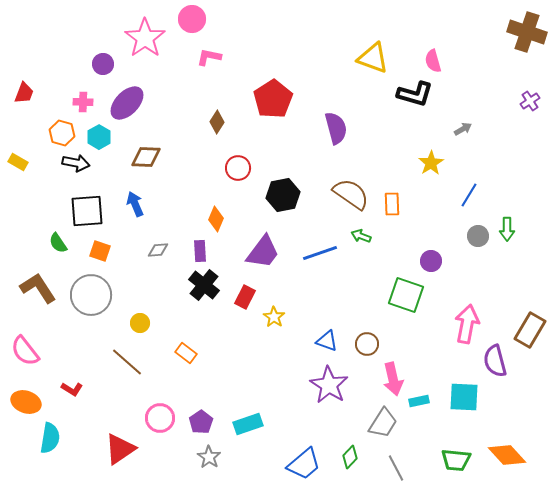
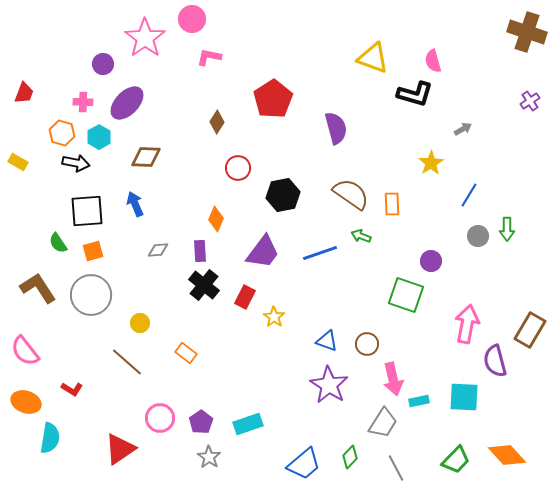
orange square at (100, 251): moved 7 px left; rotated 35 degrees counterclockwise
green trapezoid at (456, 460): rotated 52 degrees counterclockwise
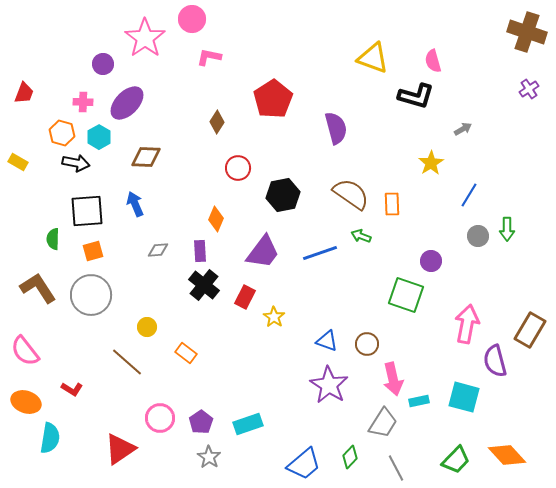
black L-shape at (415, 94): moved 1 px right, 2 px down
purple cross at (530, 101): moved 1 px left, 12 px up
green semicircle at (58, 243): moved 5 px left, 4 px up; rotated 35 degrees clockwise
yellow circle at (140, 323): moved 7 px right, 4 px down
cyan square at (464, 397): rotated 12 degrees clockwise
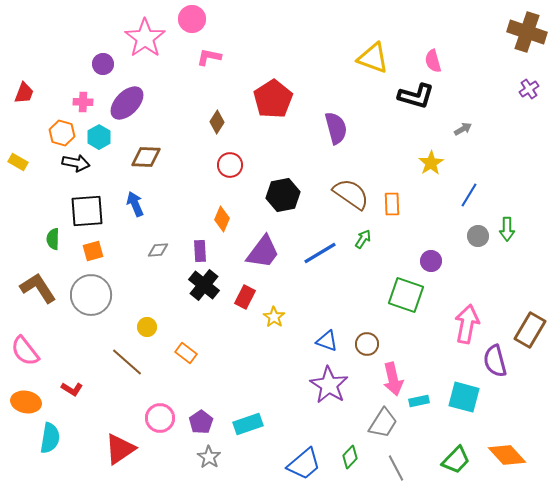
red circle at (238, 168): moved 8 px left, 3 px up
orange diamond at (216, 219): moved 6 px right
green arrow at (361, 236): moved 2 px right, 3 px down; rotated 102 degrees clockwise
blue line at (320, 253): rotated 12 degrees counterclockwise
orange ellipse at (26, 402): rotated 8 degrees counterclockwise
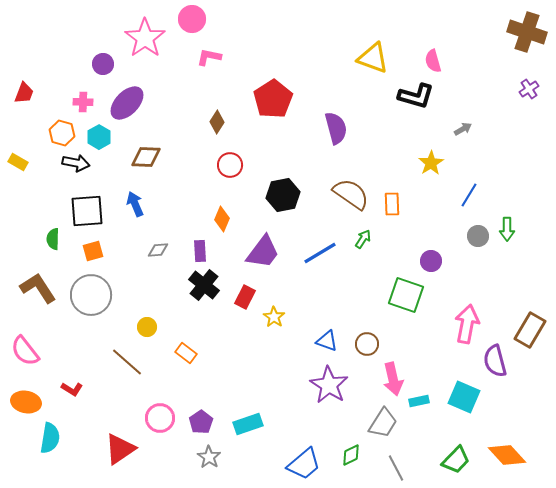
cyan square at (464, 397): rotated 8 degrees clockwise
green diamond at (350, 457): moved 1 px right, 2 px up; rotated 20 degrees clockwise
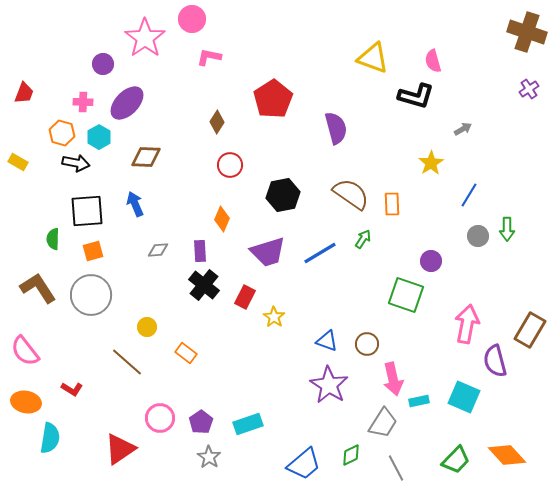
purple trapezoid at (263, 252): moved 5 px right; rotated 36 degrees clockwise
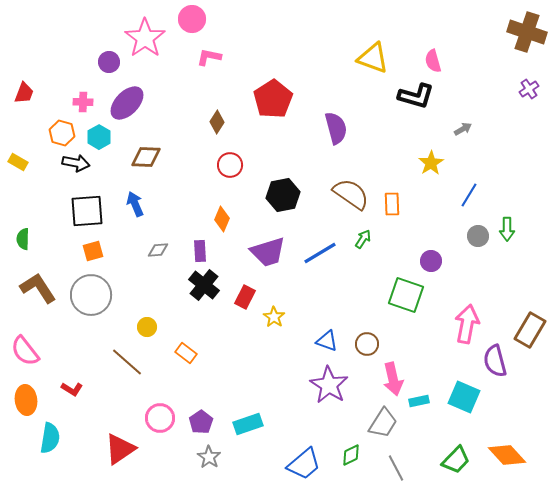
purple circle at (103, 64): moved 6 px right, 2 px up
green semicircle at (53, 239): moved 30 px left
orange ellipse at (26, 402): moved 2 px up; rotated 72 degrees clockwise
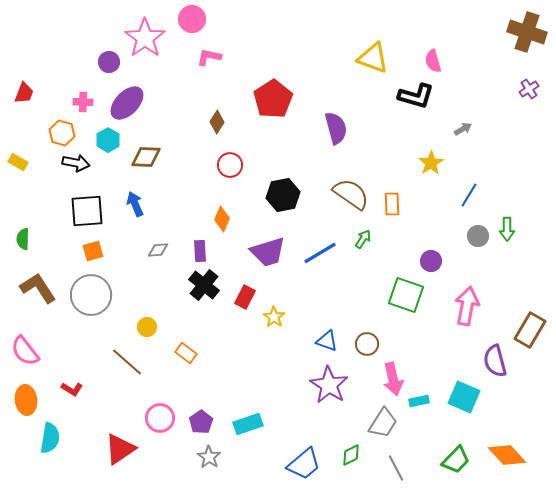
cyan hexagon at (99, 137): moved 9 px right, 3 px down
pink arrow at (467, 324): moved 18 px up
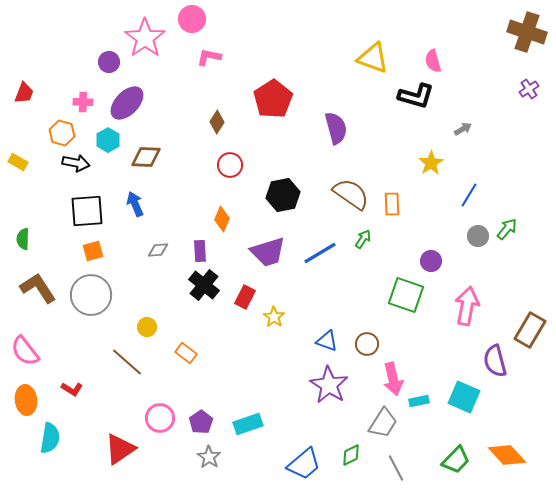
green arrow at (507, 229): rotated 140 degrees counterclockwise
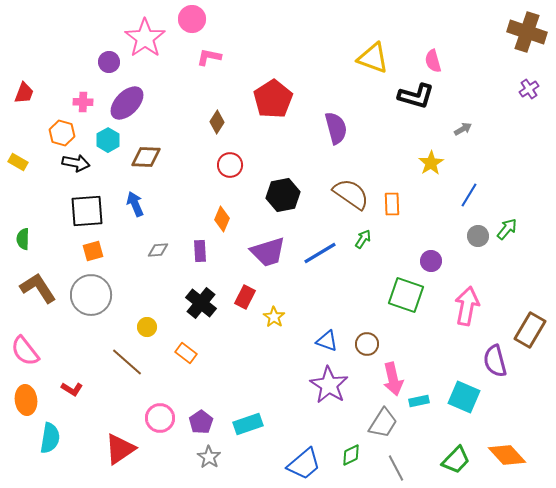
black cross at (204, 285): moved 3 px left, 18 px down
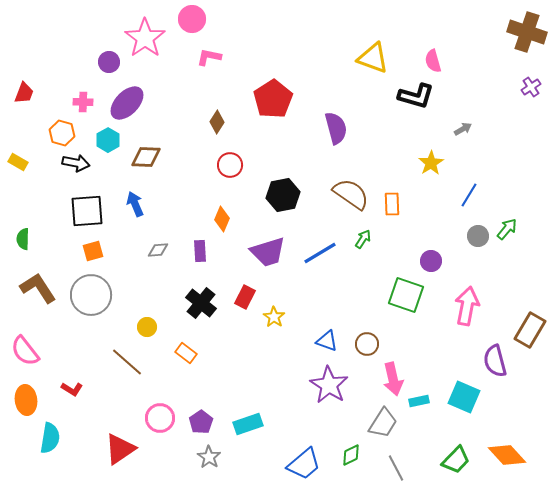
purple cross at (529, 89): moved 2 px right, 2 px up
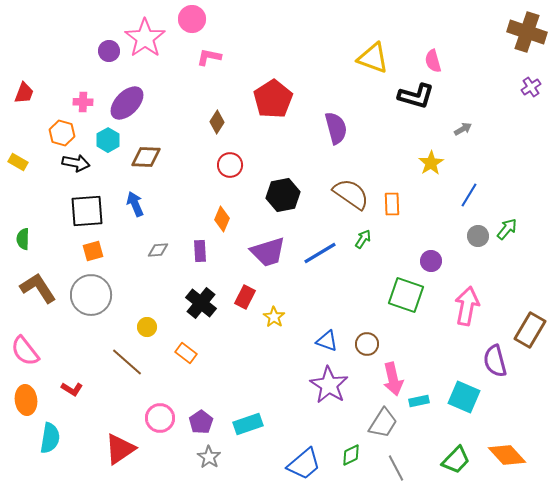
purple circle at (109, 62): moved 11 px up
